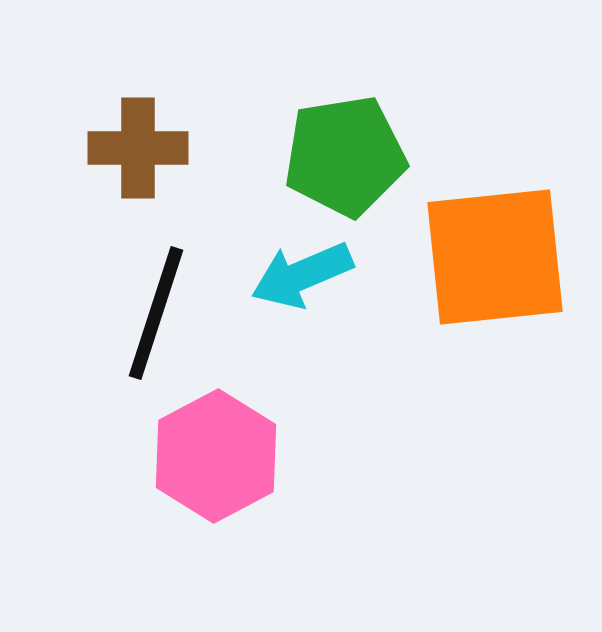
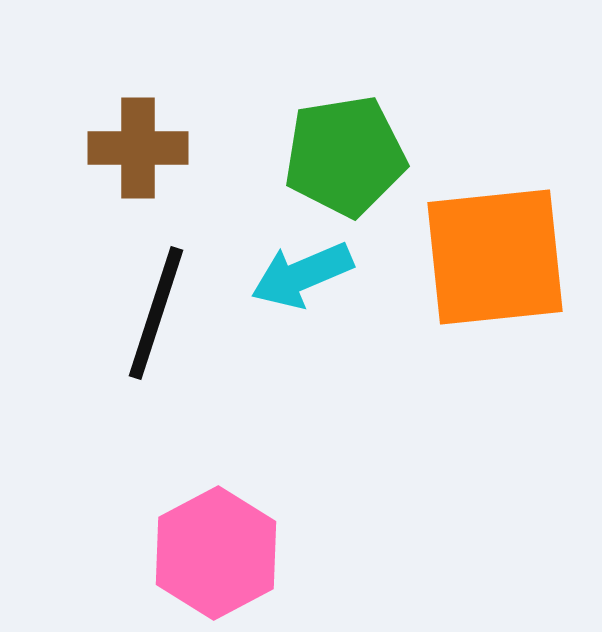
pink hexagon: moved 97 px down
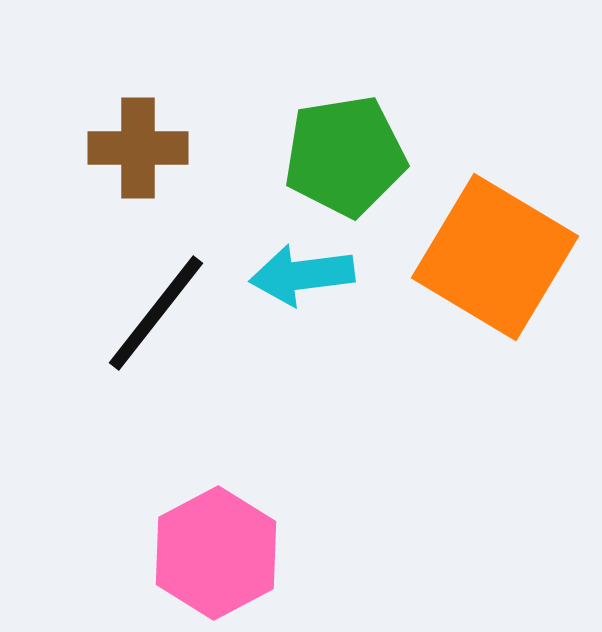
orange square: rotated 37 degrees clockwise
cyan arrow: rotated 16 degrees clockwise
black line: rotated 20 degrees clockwise
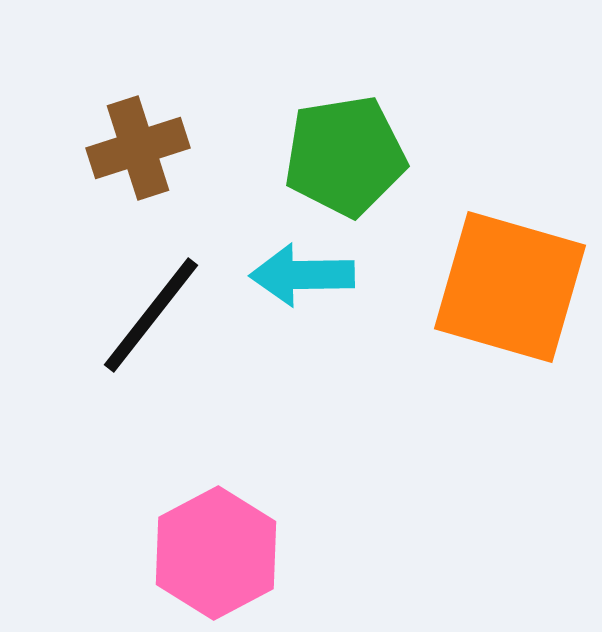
brown cross: rotated 18 degrees counterclockwise
orange square: moved 15 px right, 30 px down; rotated 15 degrees counterclockwise
cyan arrow: rotated 6 degrees clockwise
black line: moved 5 px left, 2 px down
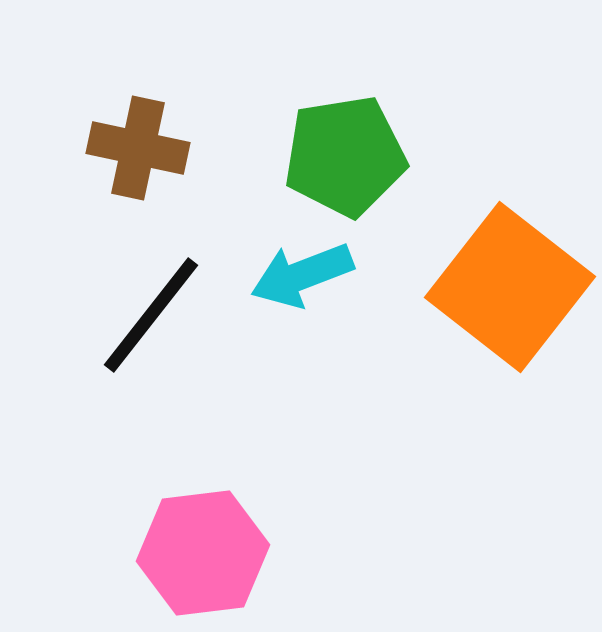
brown cross: rotated 30 degrees clockwise
cyan arrow: rotated 20 degrees counterclockwise
orange square: rotated 22 degrees clockwise
pink hexagon: moved 13 px left; rotated 21 degrees clockwise
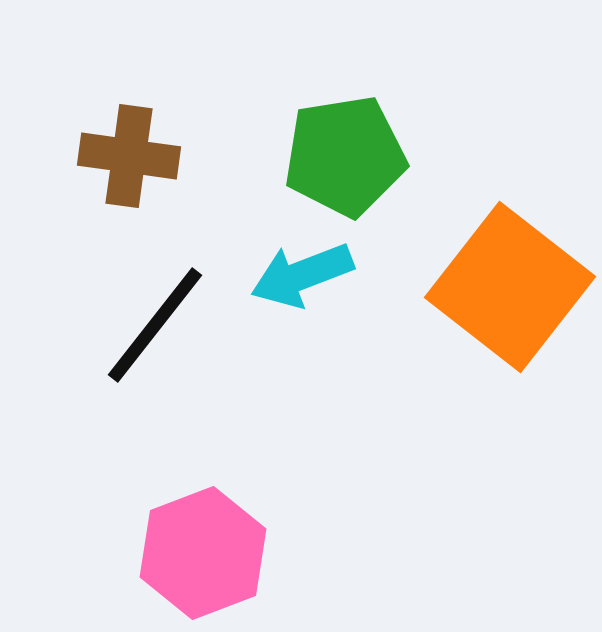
brown cross: moved 9 px left, 8 px down; rotated 4 degrees counterclockwise
black line: moved 4 px right, 10 px down
pink hexagon: rotated 14 degrees counterclockwise
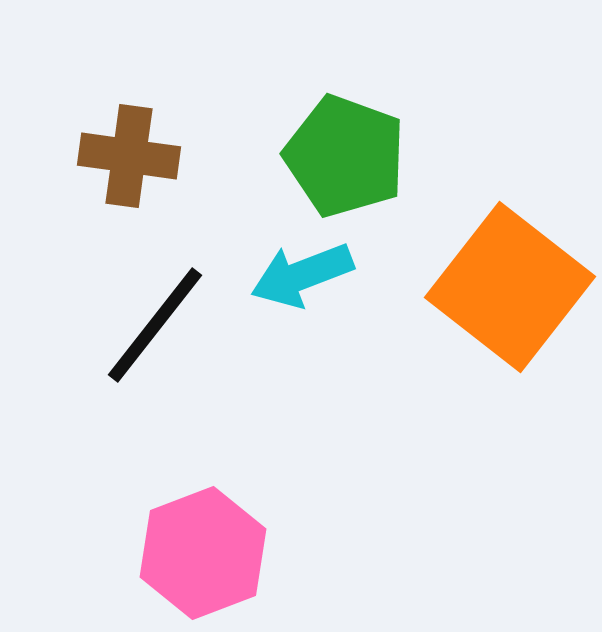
green pentagon: rotated 29 degrees clockwise
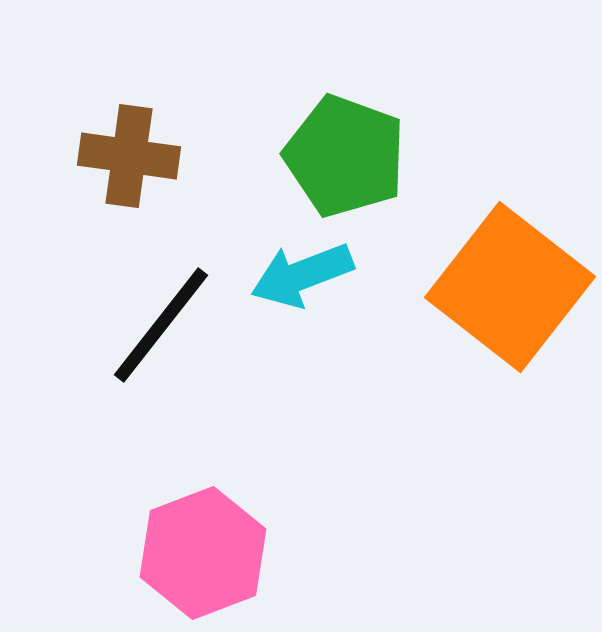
black line: moved 6 px right
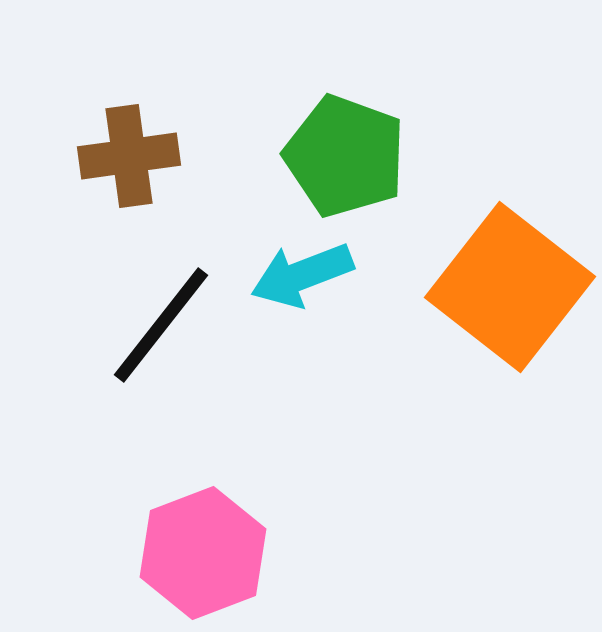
brown cross: rotated 16 degrees counterclockwise
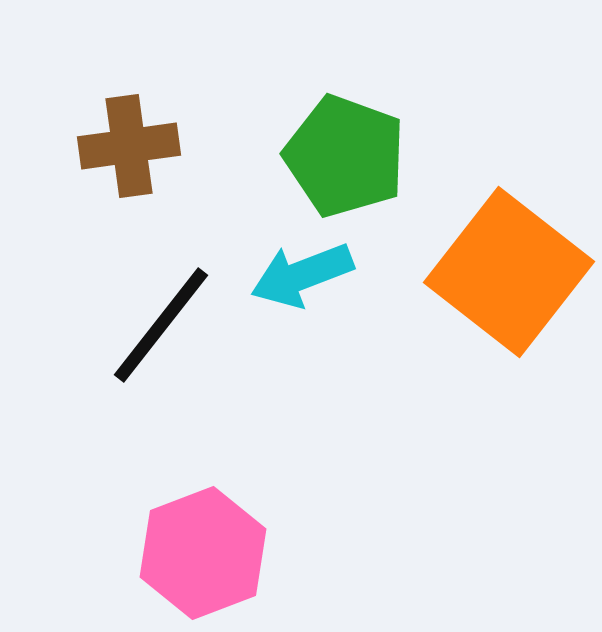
brown cross: moved 10 px up
orange square: moved 1 px left, 15 px up
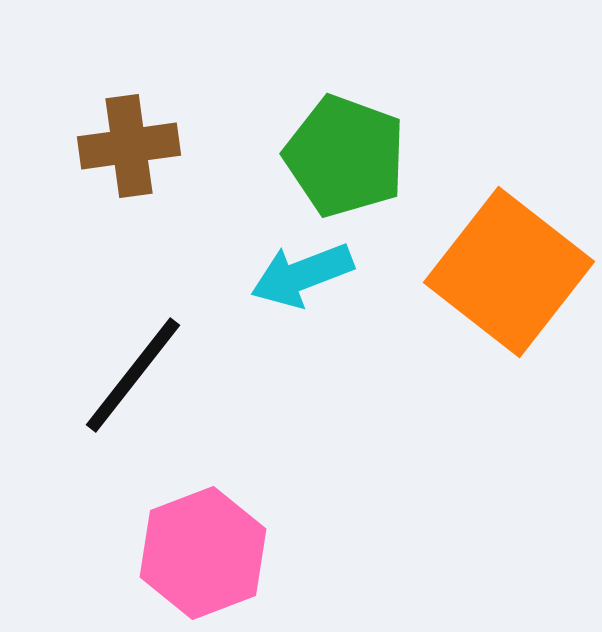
black line: moved 28 px left, 50 px down
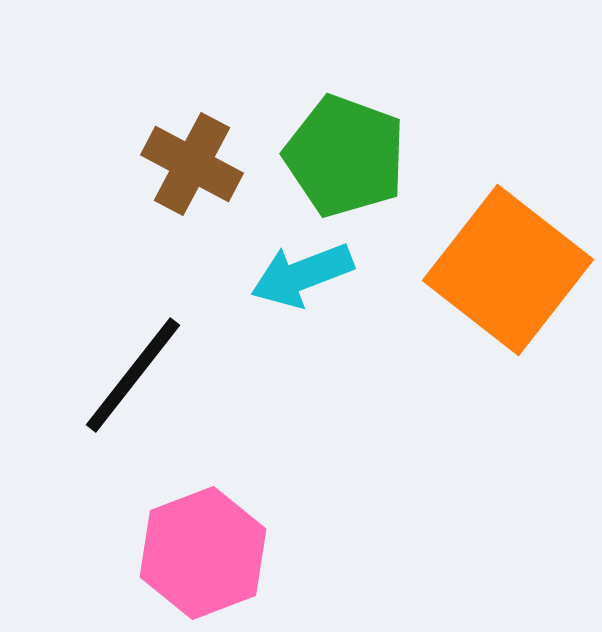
brown cross: moved 63 px right, 18 px down; rotated 36 degrees clockwise
orange square: moved 1 px left, 2 px up
